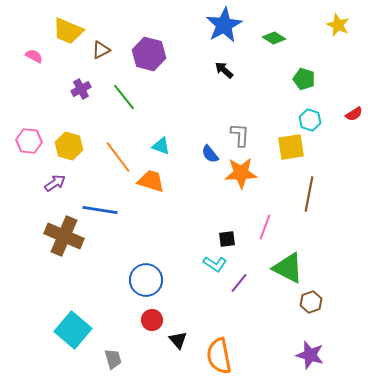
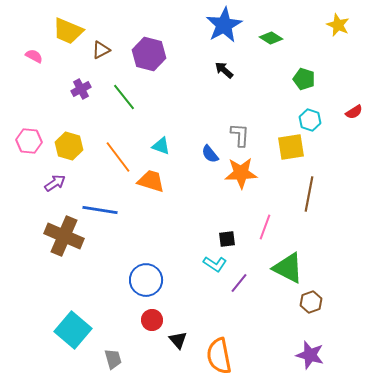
green diamond: moved 3 px left
red semicircle: moved 2 px up
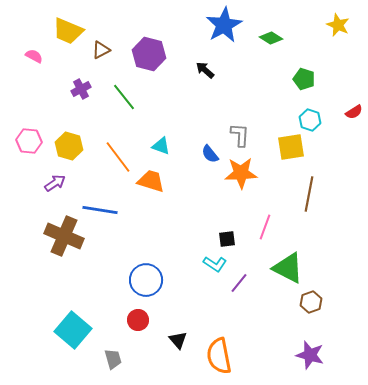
black arrow: moved 19 px left
red circle: moved 14 px left
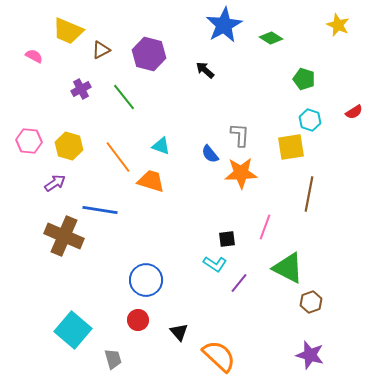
black triangle: moved 1 px right, 8 px up
orange semicircle: rotated 144 degrees clockwise
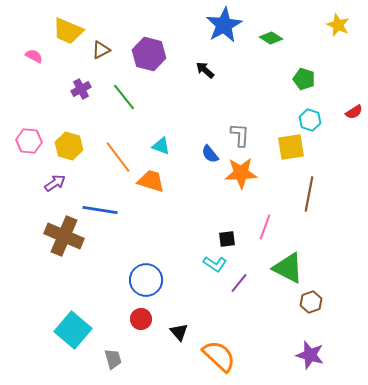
red circle: moved 3 px right, 1 px up
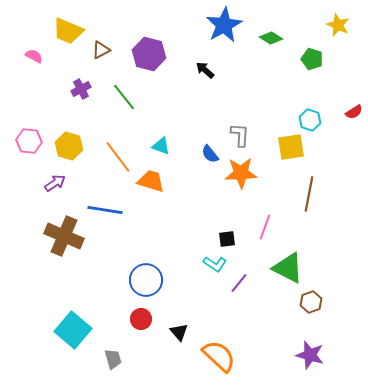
green pentagon: moved 8 px right, 20 px up
blue line: moved 5 px right
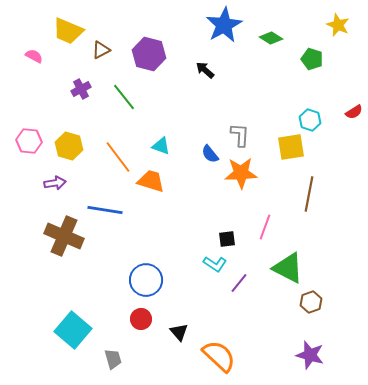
purple arrow: rotated 25 degrees clockwise
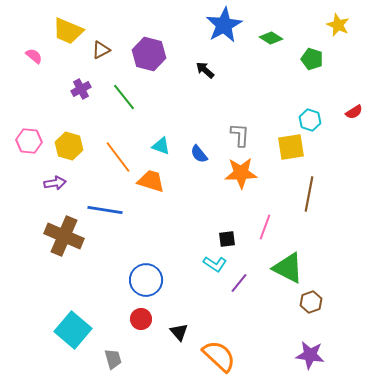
pink semicircle: rotated 12 degrees clockwise
blue semicircle: moved 11 px left
purple star: rotated 8 degrees counterclockwise
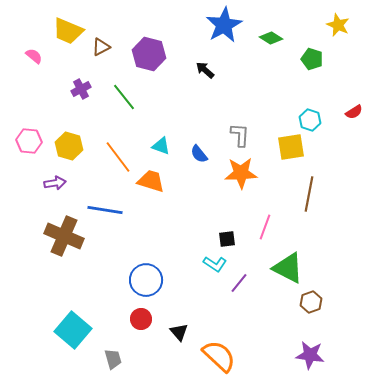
brown triangle: moved 3 px up
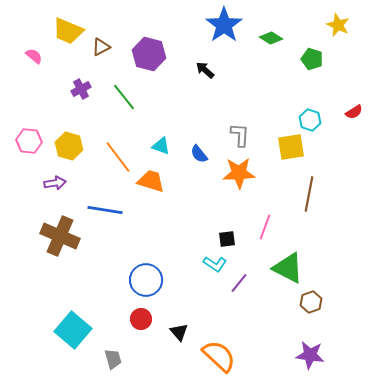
blue star: rotated 6 degrees counterclockwise
orange star: moved 2 px left
brown cross: moved 4 px left
